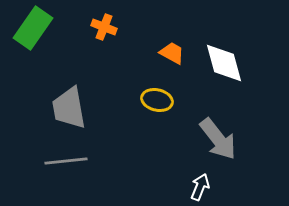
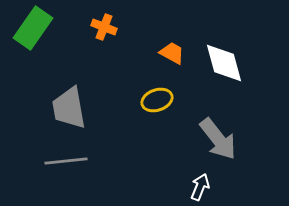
yellow ellipse: rotated 32 degrees counterclockwise
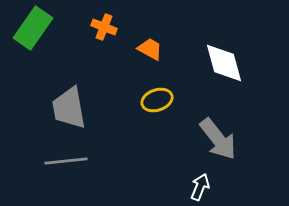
orange trapezoid: moved 22 px left, 4 px up
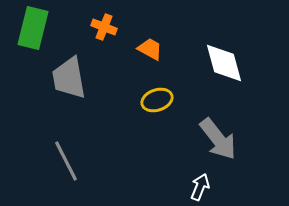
green rectangle: rotated 21 degrees counterclockwise
gray trapezoid: moved 30 px up
gray line: rotated 69 degrees clockwise
